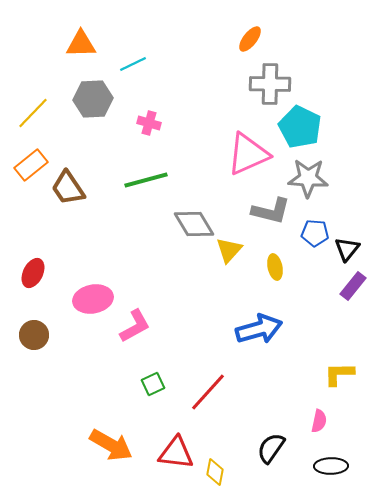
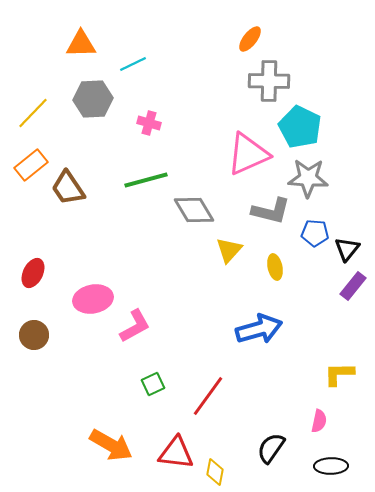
gray cross: moved 1 px left, 3 px up
gray diamond: moved 14 px up
red line: moved 4 px down; rotated 6 degrees counterclockwise
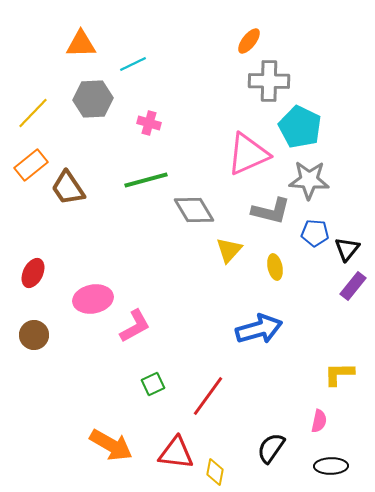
orange ellipse: moved 1 px left, 2 px down
gray star: moved 1 px right, 2 px down
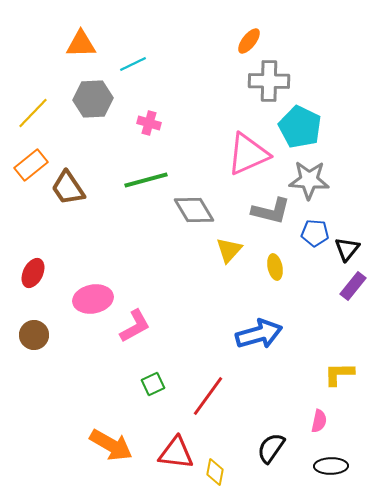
blue arrow: moved 5 px down
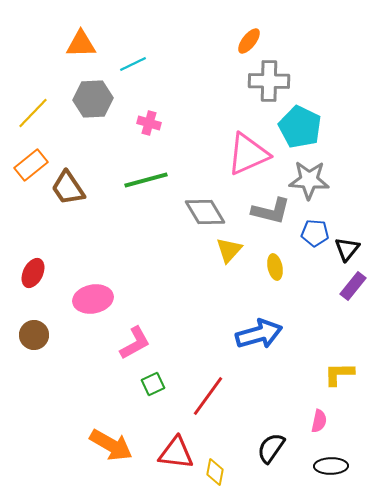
gray diamond: moved 11 px right, 2 px down
pink L-shape: moved 17 px down
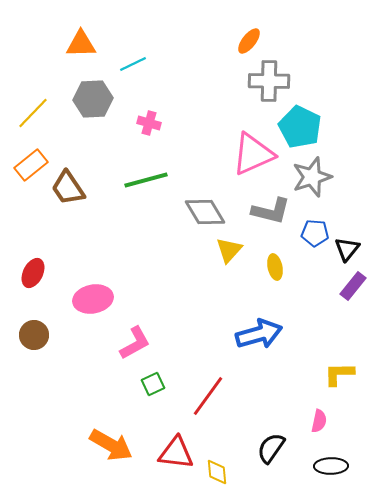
pink triangle: moved 5 px right
gray star: moved 3 px right, 3 px up; rotated 21 degrees counterclockwise
yellow diamond: moved 2 px right; rotated 16 degrees counterclockwise
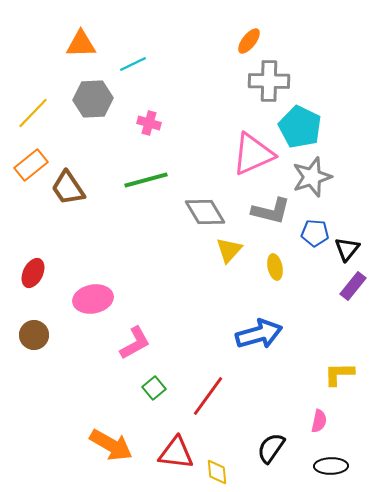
green square: moved 1 px right, 4 px down; rotated 15 degrees counterclockwise
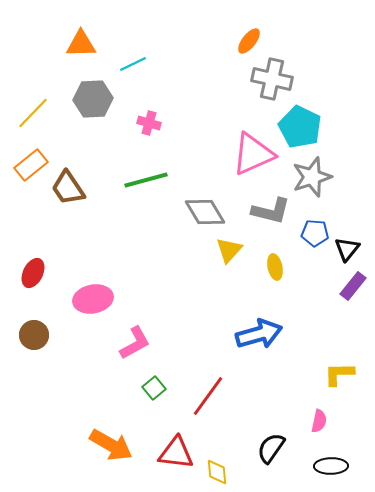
gray cross: moved 3 px right, 2 px up; rotated 12 degrees clockwise
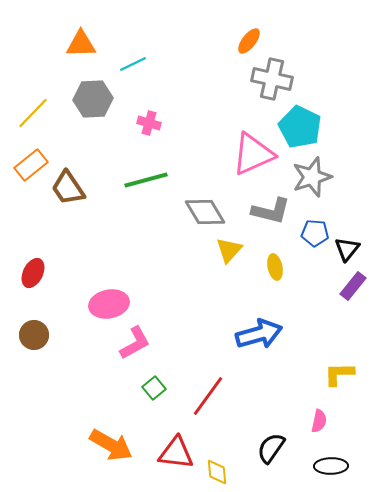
pink ellipse: moved 16 px right, 5 px down
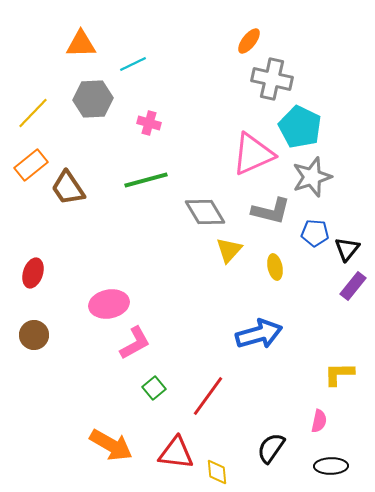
red ellipse: rotated 8 degrees counterclockwise
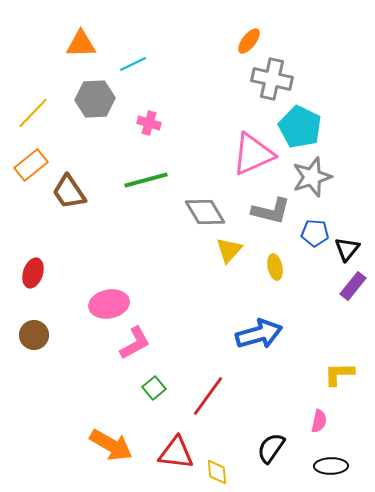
gray hexagon: moved 2 px right
brown trapezoid: moved 1 px right, 4 px down
